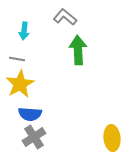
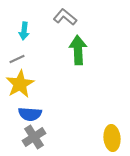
gray line: rotated 35 degrees counterclockwise
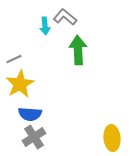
cyan arrow: moved 21 px right, 5 px up; rotated 12 degrees counterclockwise
gray line: moved 3 px left
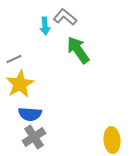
green arrow: rotated 32 degrees counterclockwise
yellow ellipse: moved 2 px down
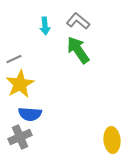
gray L-shape: moved 13 px right, 4 px down
gray cross: moved 14 px left; rotated 10 degrees clockwise
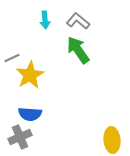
cyan arrow: moved 6 px up
gray line: moved 2 px left, 1 px up
yellow star: moved 10 px right, 9 px up
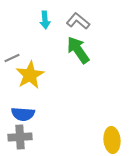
blue semicircle: moved 7 px left
gray cross: rotated 20 degrees clockwise
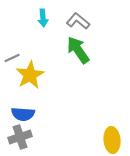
cyan arrow: moved 2 px left, 2 px up
gray cross: rotated 15 degrees counterclockwise
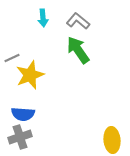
yellow star: rotated 8 degrees clockwise
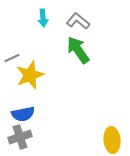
blue semicircle: rotated 15 degrees counterclockwise
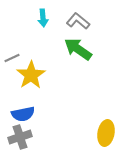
green arrow: moved 1 px up; rotated 20 degrees counterclockwise
yellow star: moved 1 px right; rotated 12 degrees counterclockwise
yellow ellipse: moved 6 px left, 7 px up; rotated 15 degrees clockwise
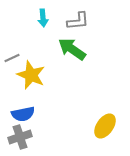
gray L-shape: rotated 135 degrees clockwise
green arrow: moved 6 px left
yellow star: rotated 16 degrees counterclockwise
yellow ellipse: moved 1 px left, 7 px up; rotated 25 degrees clockwise
